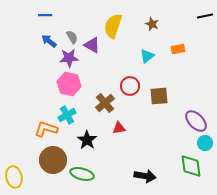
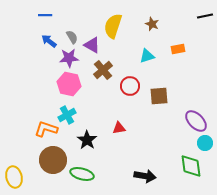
cyan triangle: rotated 21 degrees clockwise
brown cross: moved 2 px left, 33 px up
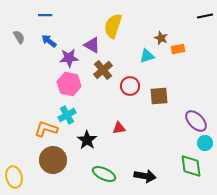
brown star: moved 9 px right, 14 px down
gray semicircle: moved 53 px left
green ellipse: moved 22 px right; rotated 10 degrees clockwise
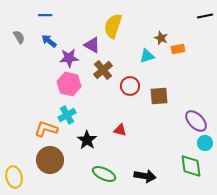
red triangle: moved 1 px right, 2 px down; rotated 24 degrees clockwise
brown circle: moved 3 px left
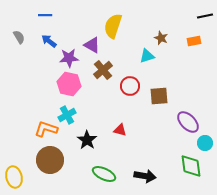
orange rectangle: moved 16 px right, 8 px up
purple ellipse: moved 8 px left, 1 px down
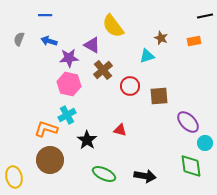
yellow semicircle: rotated 55 degrees counterclockwise
gray semicircle: moved 2 px down; rotated 128 degrees counterclockwise
blue arrow: rotated 21 degrees counterclockwise
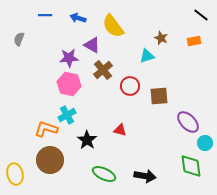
black line: moved 4 px left, 1 px up; rotated 49 degrees clockwise
blue arrow: moved 29 px right, 23 px up
yellow ellipse: moved 1 px right, 3 px up
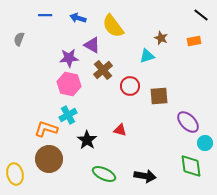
cyan cross: moved 1 px right
brown circle: moved 1 px left, 1 px up
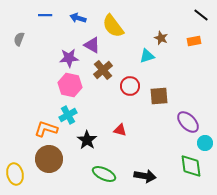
pink hexagon: moved 1 px right, 1 px down
